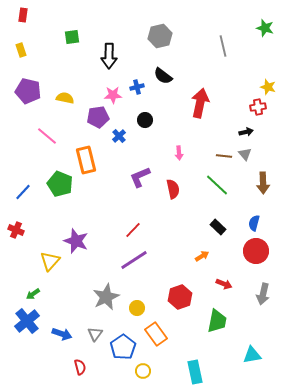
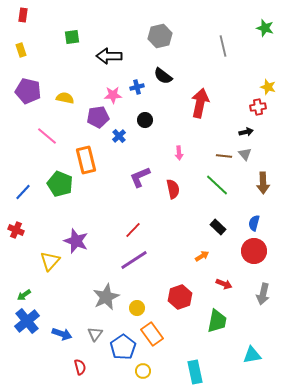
black arrow at (109, 56): rotated 90 degrees clockwise
red circle at (256, 251): moved 2 px left
green arrow at (33, 294): moved 9 px left, 1 px down
orange rectangle at (156, 334): moved 4 px left
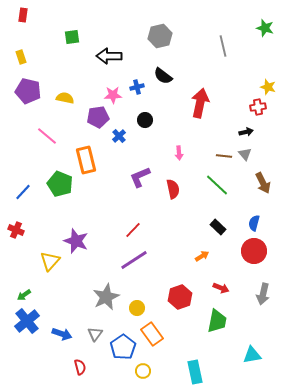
yellow rectangle at (21, 50): moved 7 px down
brown arrow at (263, 183): rotated 25 degrees counterclockwise
red arrow at (224, 284): moved 3 px left, 4 px down
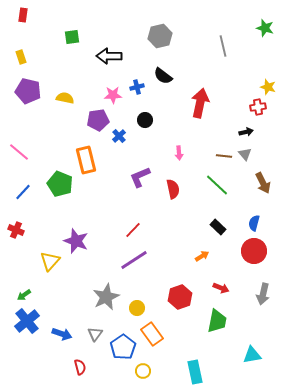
purple pentagon at (98, 117): moved 3 px down
pink line at (47, 136): moved 28 px left, 16 px down
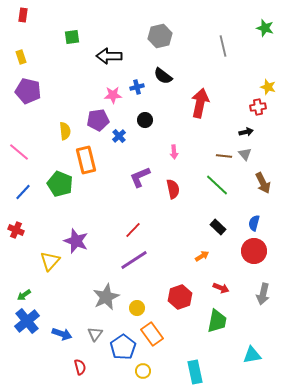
yellow semicircle at (65, 98): moved 33 px down; rotated 72 degrees clockwise
pink arrow at (179, 153): moved 5 px left, 1 px up
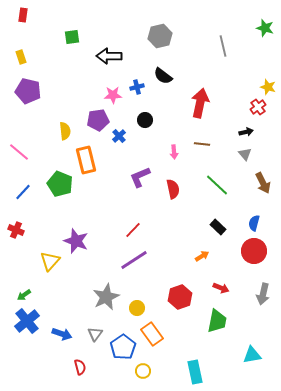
red cross at (258, 107): rotated 28 degrees counterclockwise
brown line at (224, 156): moved 22 px left, 12 px up
